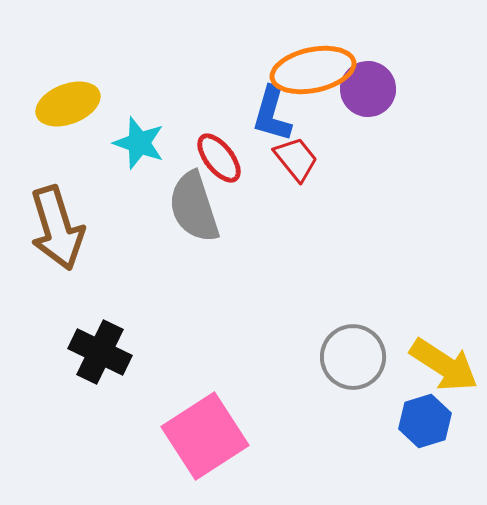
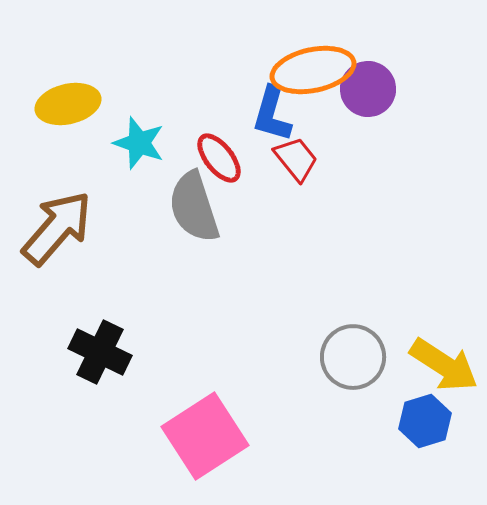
yellow ellipse: rotated 8 degrees clockwise
brown arrow: rotated 122 degrees counterclockwise
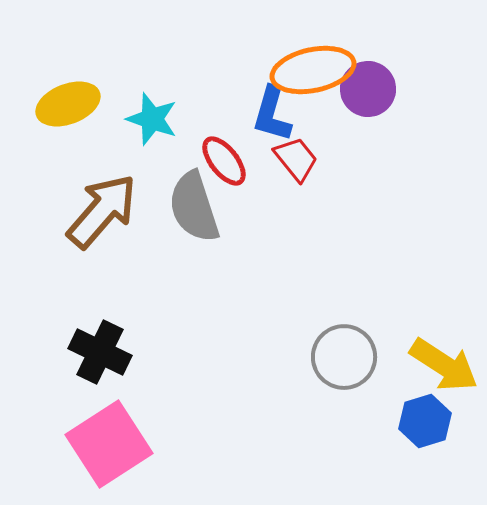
yellow ellipse: rotated 8 degrees counterclockwise
cyan star: moved 13 px right, 24 px up
red ellipse: moved 5 px right, 3 px down
brown arrow: moved 45 px right, 17 px up
gray circle: moved 9 px left
pink square: moved 96 px left, 8 px down
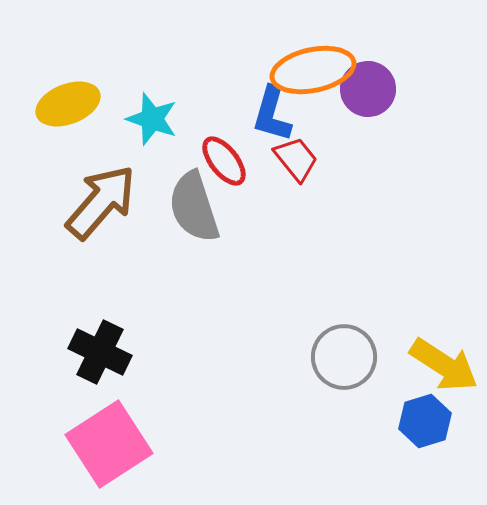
brown arrow: moved 1 px left, 9 px up
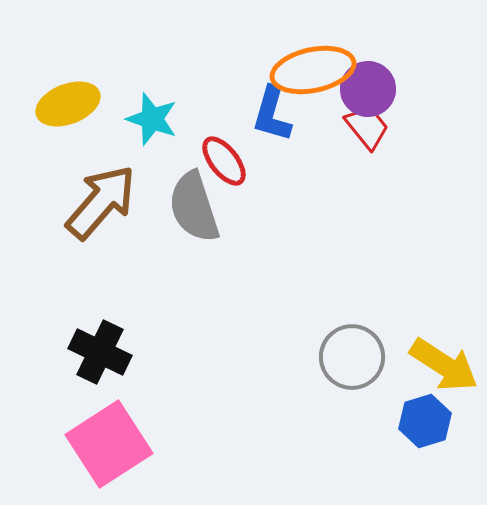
red trapezoid: moved 71 px right, 32 px up
gray circle: moved 8 px right
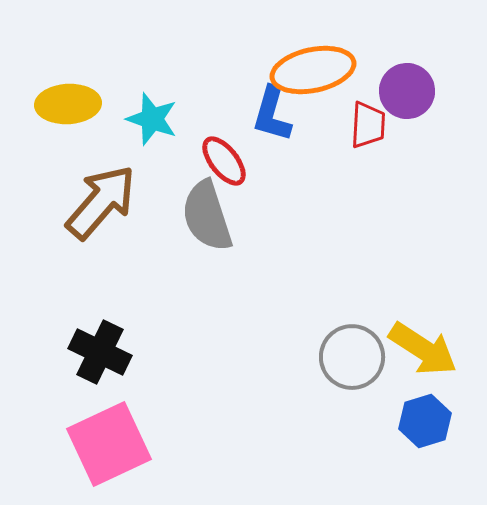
purple circle: moved 39 px right, 2 px down
yellow ellipse: rotated 18 degrees clockwise
red trapezoid: moved 1 px right, 2 px up; rotated 42 degrees clockwise
gray semicircle: moved 13 px right, 9 px down
yellow arrow: moved 21 px left, 16 px up
pink square: rotated 8 degrees clockwise
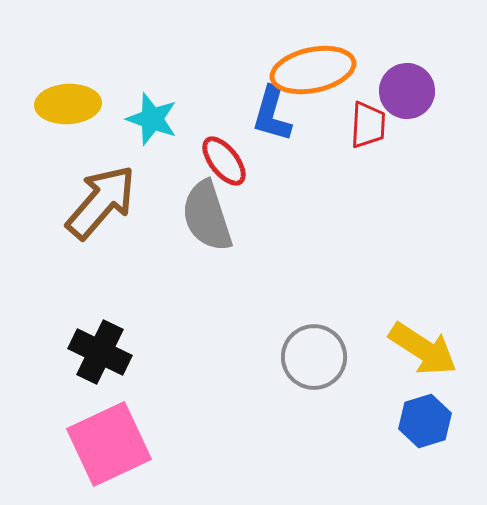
gray circle: moved 38 px left
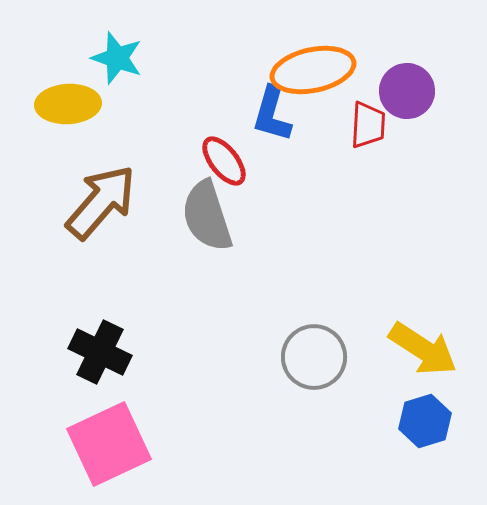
cyan star: moved 35 px left, 61 px up
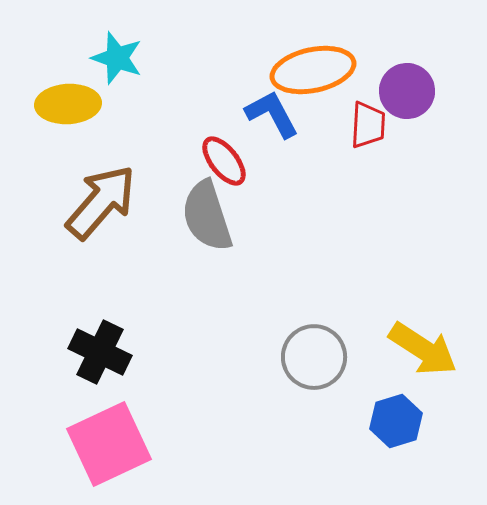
blue L-shape: rotated 136 degrees clockwise
blue hexagon: moved 29 px left
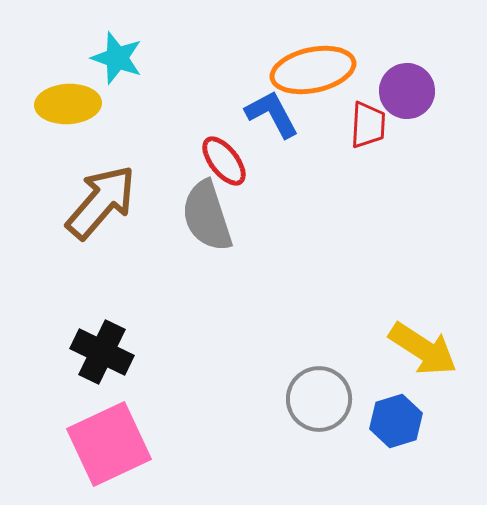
black cross: moved 2 px right
gray circle: moved 5 px right, 42 px down
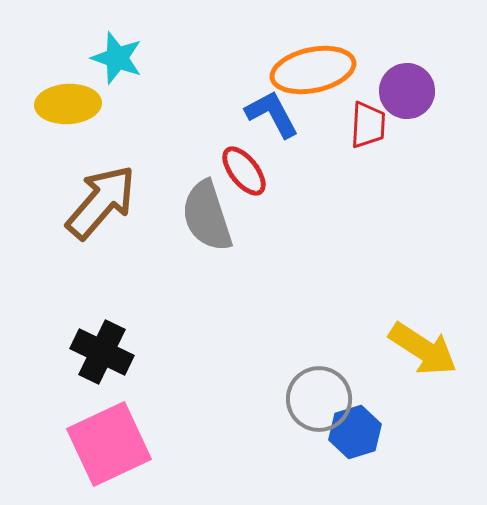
red ellipse: moved 20 px right, 10 px down
blue hexagon: moved 41 px left, 11 px down
